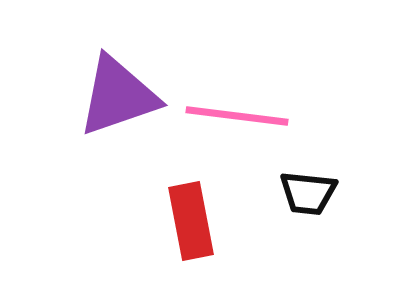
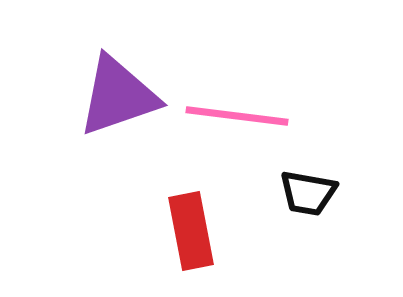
black trapezoid: rotated 4 degrees clockwise
red rectangle: moved 10 px down
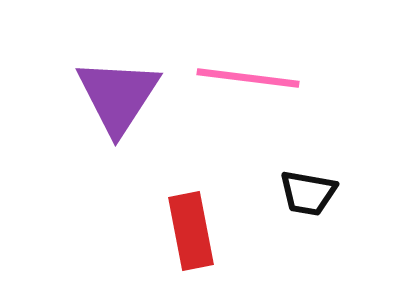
purple triangle: rotated 38 degrees counterclockwise
pink line: moved 11 px right, 38 px up
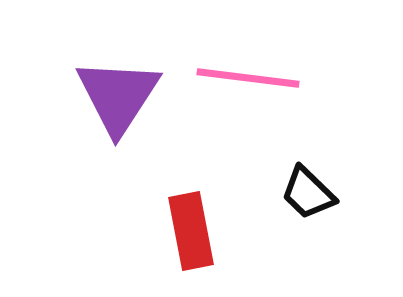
black trapezoid: rotated 34 degrees clockwise
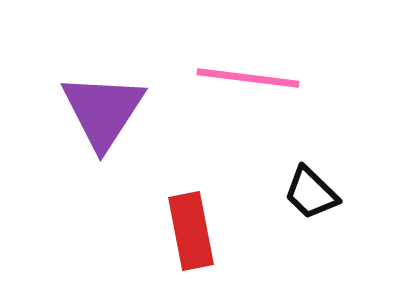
purple triangle: moved 15 px left, 15 px down
black trapezoid: moved 3 px right
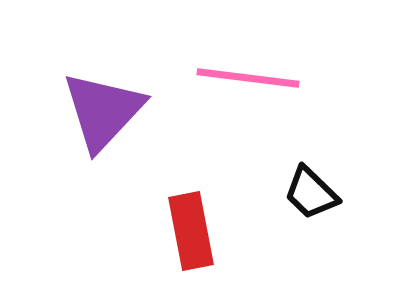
purple triangle: rotated 10 degrees clockwise
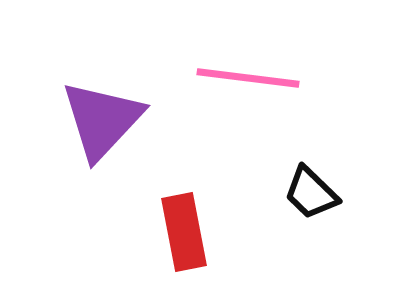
purple triangle: moved 1 px left, 9 px down
red rectangle: moved 7 px left, 1 px down
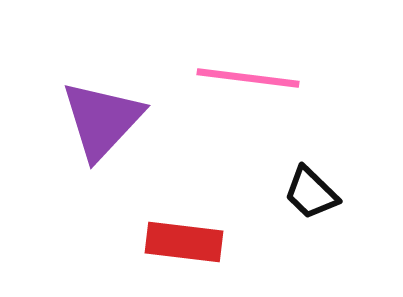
red rectangle: moved 10 px down; rotated 72 degrees counterclockwise
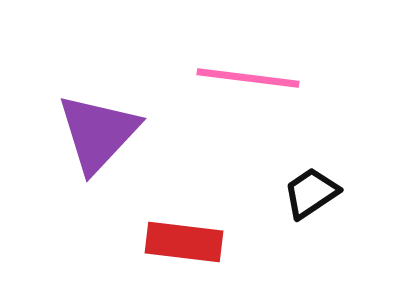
purple triangle: moved 4 px left, 13 px down
black trapezoid: rotated 102 degrees clockwise
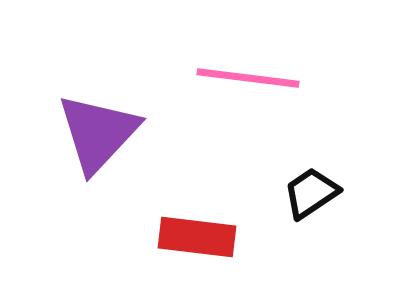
red rectangle: moved 13 px right, 5 px up
